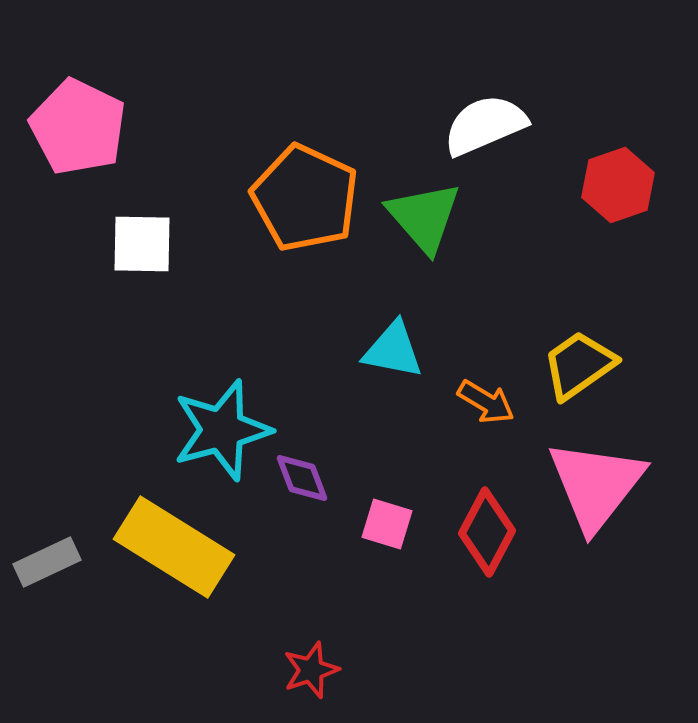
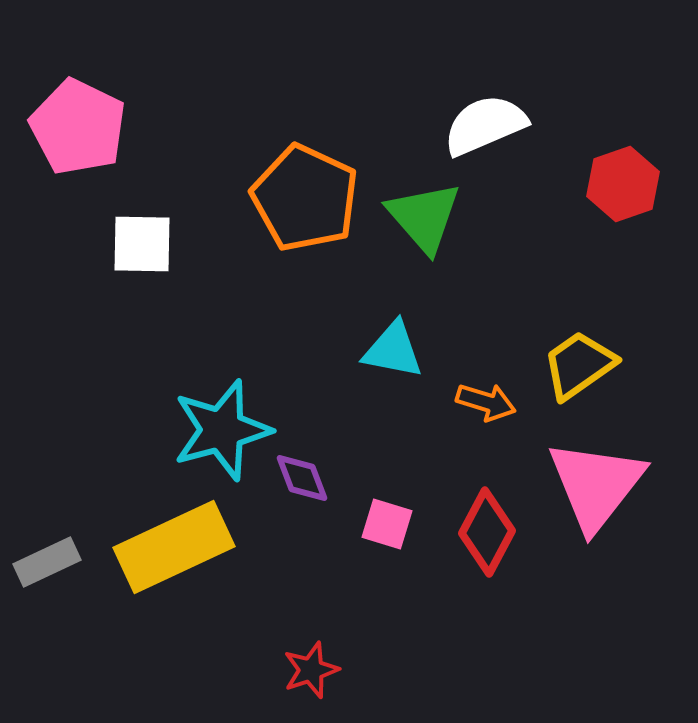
red hexagon: moved 5 px right, 1 px up
orange arrow: rotated 14 degrees counterclockwise
yellow rectangle: rotated 57 degrees counterclockwise
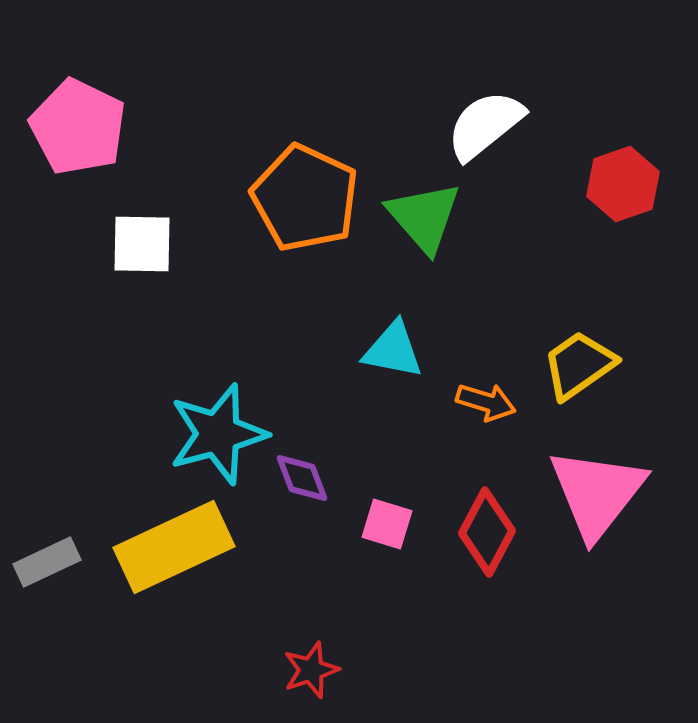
white semicircle: rotated 16 degrees counterclockwise
cyan star: moved 4 px left, 4 px down
pink triangle: moved 1 px right, 8 px down
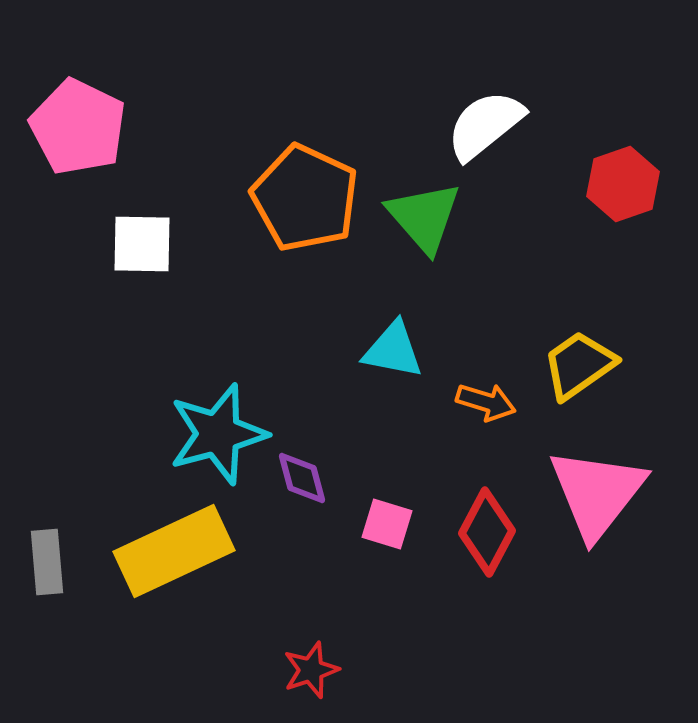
purple diamond: rotated 6 degrees clockwise
yellow rectangle: moved 4 px down
gray rectangle: rotated 70 degrees counterclockwise
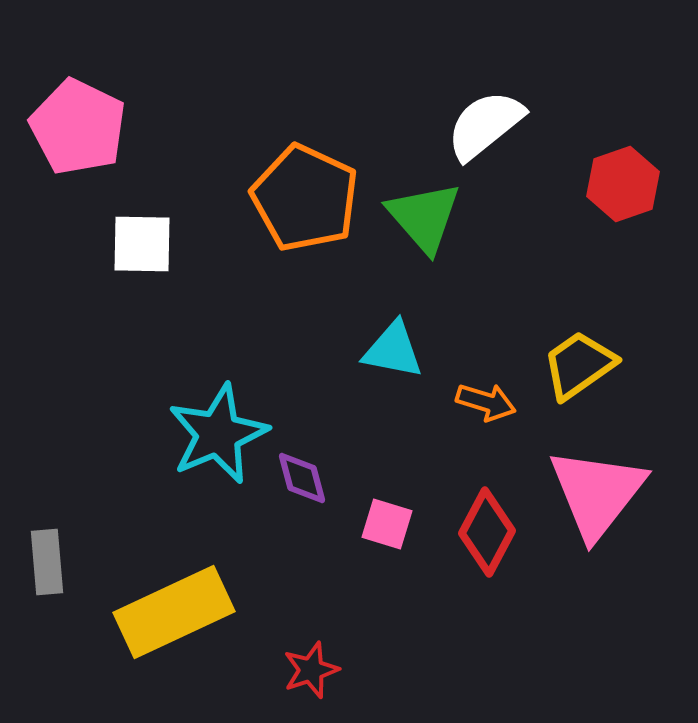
cyan star: rotated 8 degrees counterclockwise
yellow rectangle: moved 61 px down
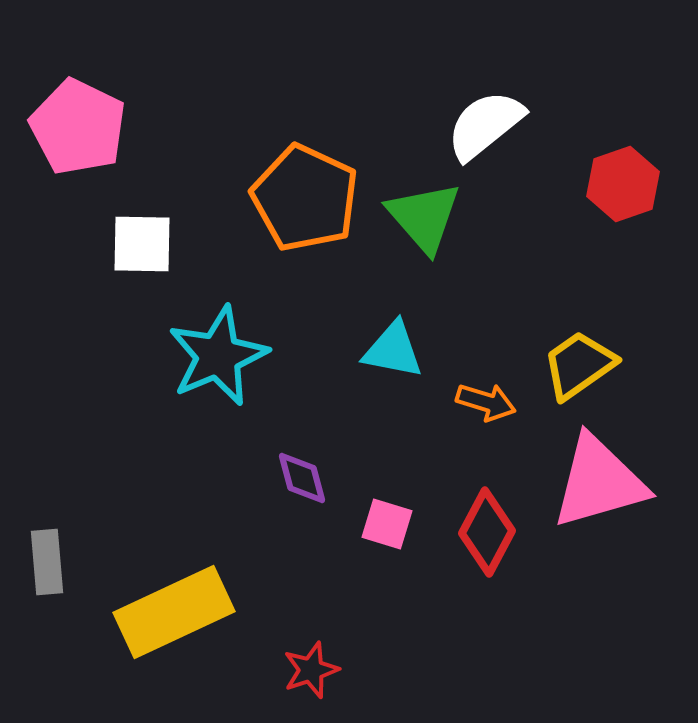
cyan star: moved 78 px up
pink triangle: moved 2 px right, 11 px up; rotated 36 degrees clockwise
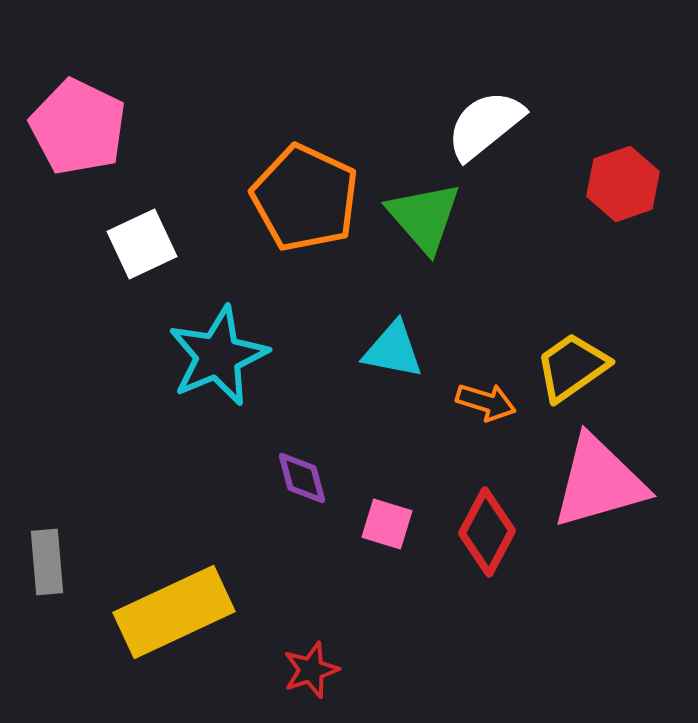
white square: rotated 26 degrees counterclockwise
yellow trapezoid: moved 7 px left, 2 px down
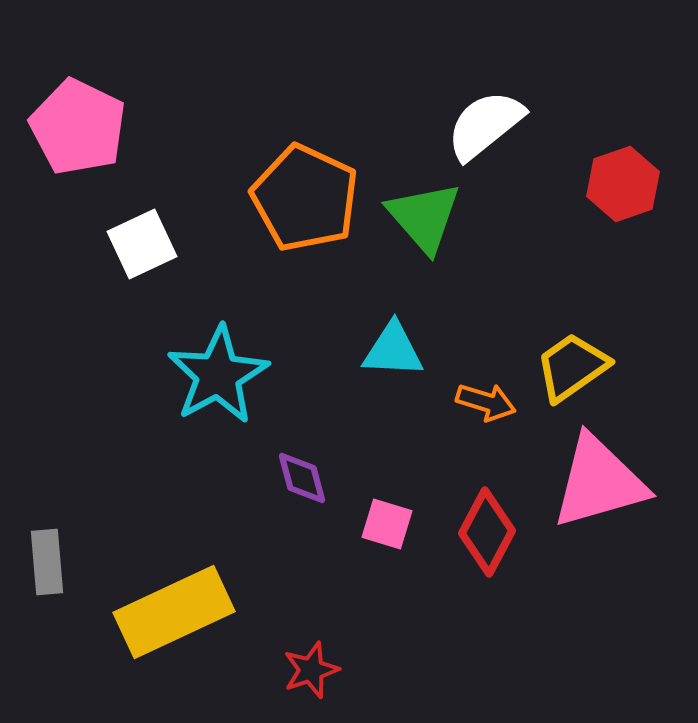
cyan triangle: rotated 8 degrees counterclockwise
cyan star: moved 19 px down; rotated 6 degrees counterclockwise
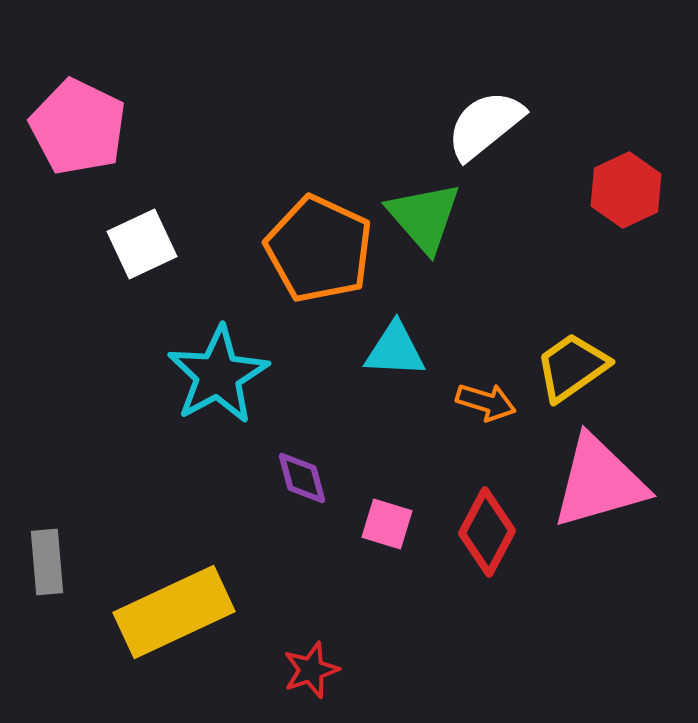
red hexagon: moved 3 px right, 6 px down; rotated 6 degrees counterclockwise
orange pentagon: moved 14 px right, 51 px down
cyan triangle: moved 2 px right
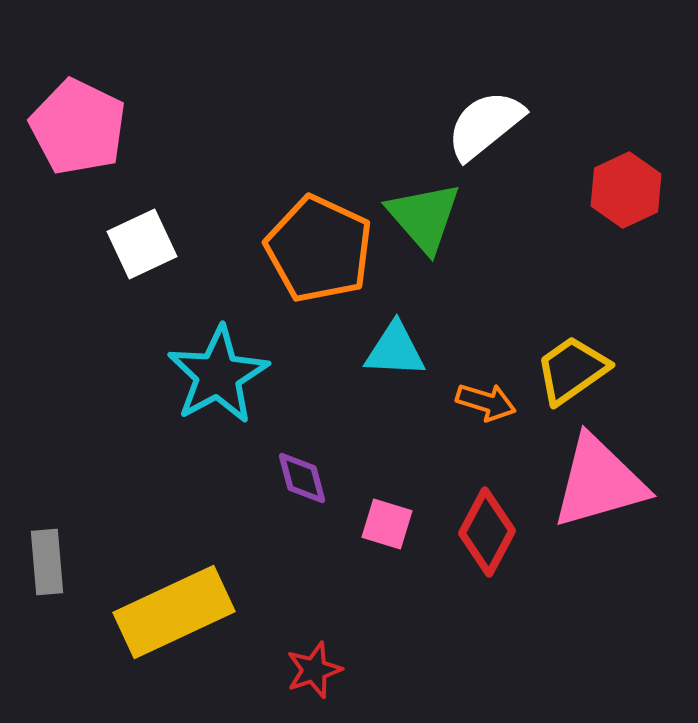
yellow trapezoid: moved 3 px down
red star: moved 3 px right
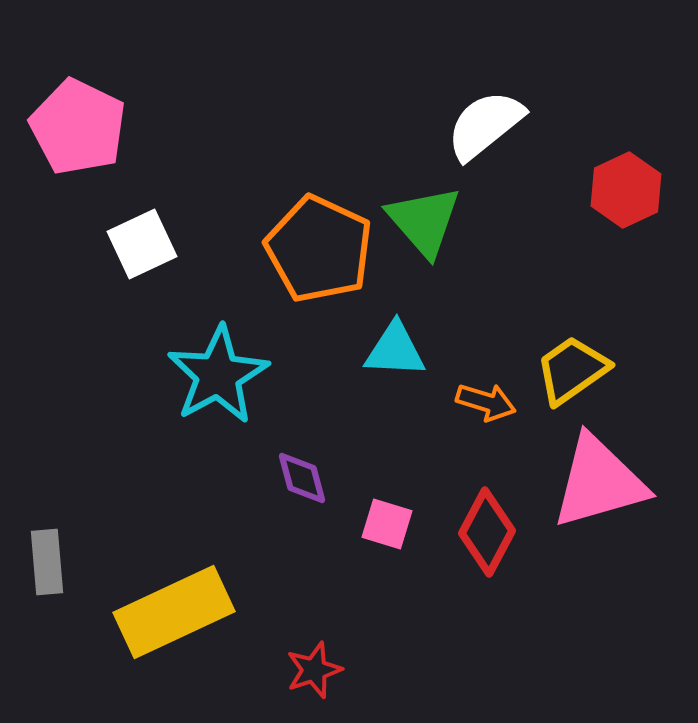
green triangle: moved 4 px down
